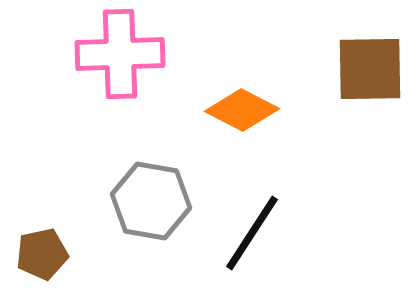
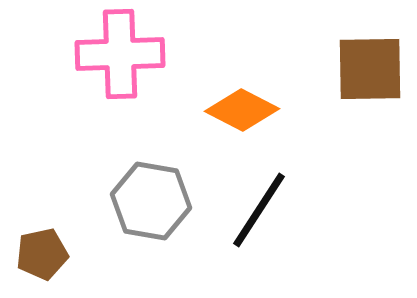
black line: moved 7 px right, 23 px up
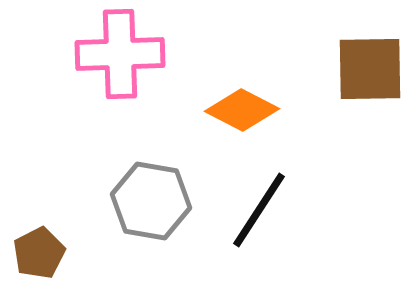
brown pentagon: moved 3 px left, 1 px up; rotated 15 degrees counterclockwise
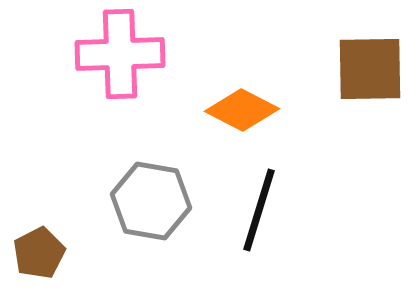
black line: rotated 16 degrees counterclockwise
